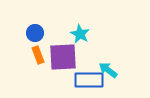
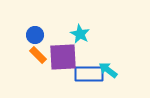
blue circle: moved 2 px down
orange rectangle: rotated 24 degrees counterclockwise
blue rectangle: moved 6 px up
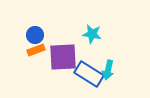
cyan star: moved 12 px right; rotated 18 degrees counterclockwise
orange rectangle: moved 2 px left, 5 px up; rotated 66 degrees counterclockwise
cyan arrow: rotated 114 degrees counterclockwise
blue rectangle: rotated 32 degrees clockwise
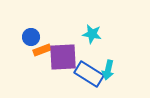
blue circle: moved 4 px left, 2 px down
orange rectangle: moved 6 px right
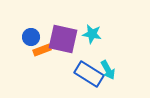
purple square: moved 18 px up; rotated 16 degrees clockwise
cyan arrow: rotated 42 degrees counterclockwise
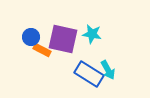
orange rectangle: rotated 48 degrees clockwise
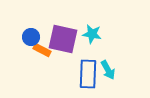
blue rectangle: moved 1 px left; rotated 60 degrees clockwise
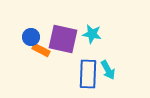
orange rectangle: moved 1 px left
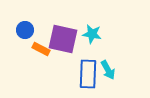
blue circle: moved 6 px left, 7 px up
orange rectangle: moved 1 px up
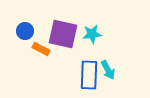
blue circle: moved 1 px down
cyan star: rotated 18 degrees counterclockwise
purple square: moved 5 px up
blue rectangle: moved 1 px right, 1 px down
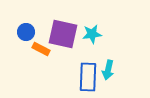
blue circle: moved 1 px right, 1 px down
cyan arrow: rotated 42 degrees clockwise
blue rectangle: moved 1 px left, 2 px down
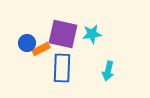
blue circle: moved 1 px right, 11 px down
orange rectangle: rotated 54 degrees counterclockwise
cyan arrow: moved 1 px down
blue rectangle: moved 26 px left, 9 px up
